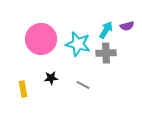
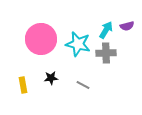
yellow rectangle: moved 4 px up
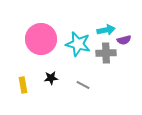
purple semicircle: moved 3 px left, 14 px down
cyan arrow: rotated 48 degrees clockwise
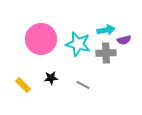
yellow rectangle: rotated 35 degrees counterclockwise
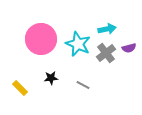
cyan arrow: moved 1 px right, 1 px up
purple semicircle: moved 5 px right, 8 px down
cyan star: rotated 10 degrees clockwise
gray cross: rotated 36 degrees counterclockwise
yellow rectangle: moved 3 px left, 3 px down
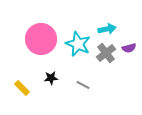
yellow rectangle: moved 2 px right
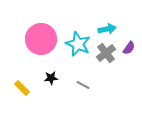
purple semicircle: rotated 40 degrees counterclockwise
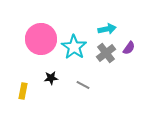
cyan star: moved 4 px left, 3 px down; rotated 10 degrees clockwise
yellow rectangle: moved 1 px right, 3 px down; rotated 56 degrees clockwise
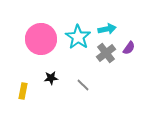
cyan star: moved 4 px right, 10 px up
gray line: rotated 16 degrees clockwise
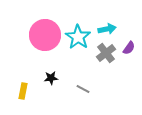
pink circle: moved 4 px right, 4 px up
gray line: moved 4 px down; rotated 16 degrees counterclockwise
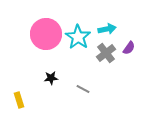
pink circle: moved 1 px right, 1 px up
yellow rectangle: moved 4 px left, 9 px down; rotated 28 degrees counterclockwise
